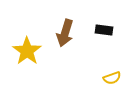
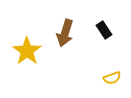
black rectangle: rotated 48 degrees clockwise
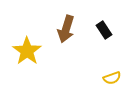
brown arrow: moved 1 px right, 4 px up
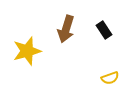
yellow star: rotated 20 degrees clockwise
yellow semicircle: moved 2 px left
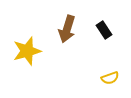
brown arrow: moved 1 px right
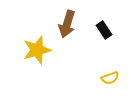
brown arrow: moved 5 px up
yellow star: moved 10 px right, 1 px up
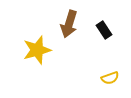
brown arrow: moved 2 px right
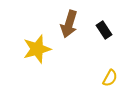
yellow star: moved 1 px up
yellow semicircle: rotated 42 degrees counterclockwise
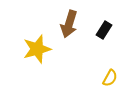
black rectangle: rotated 66 degrees clockwise
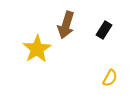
brown arrow: moved 3 px left, 1 px down
yellow star: rotated 16 degrees counterclockwise
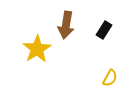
brown arrow: rotated 8 degrees counterclockwise
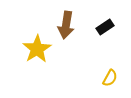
black rectangle: moved 1 px right, 3 px up; rotated 24 degrees clockwise
